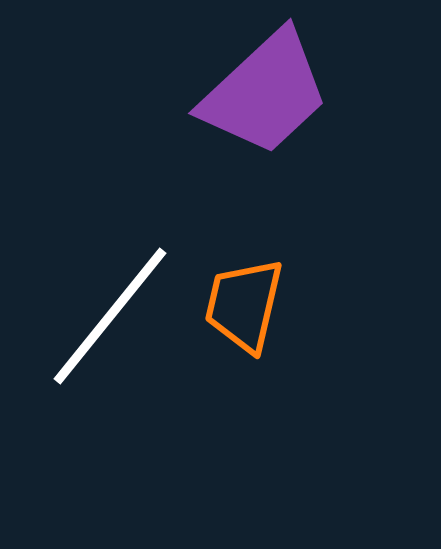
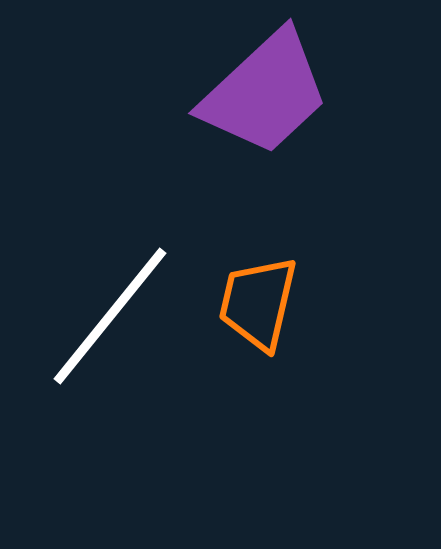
orange trapezoid: moved 14 px right, 2 px up
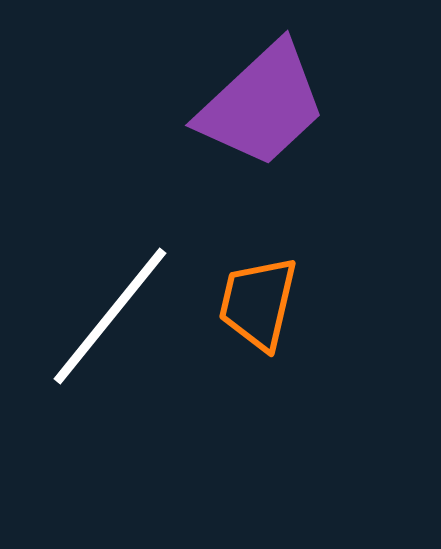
purple trapezoid: moved 3 px left, 12 px down
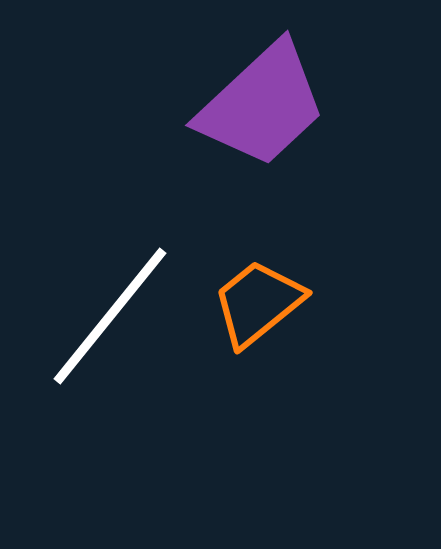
orange trapezoid: rotated 38 degrees clockwise
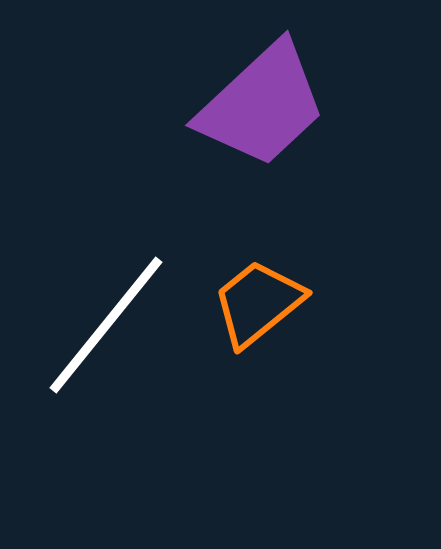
white line: moved 4 px left, 9 px down
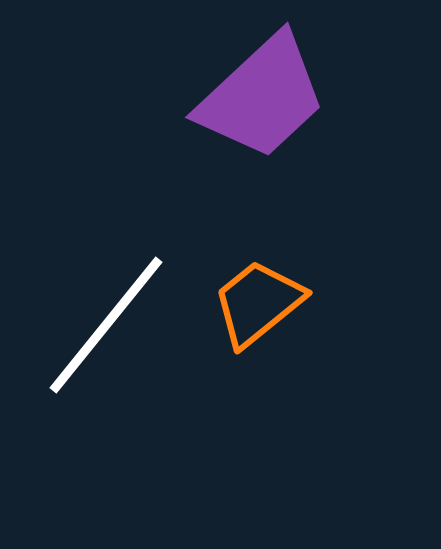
purple trapezoid: moved 8 px up
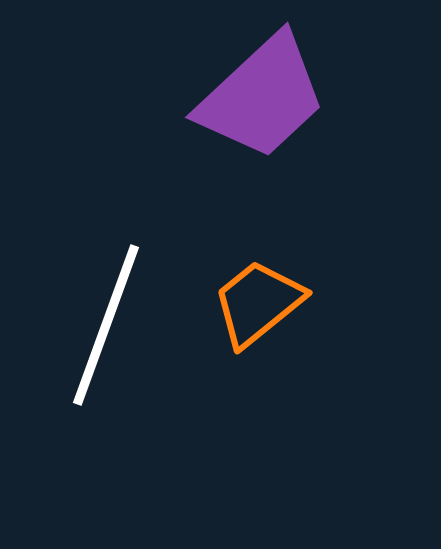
white line: rotated 19 degrees counterclockwise
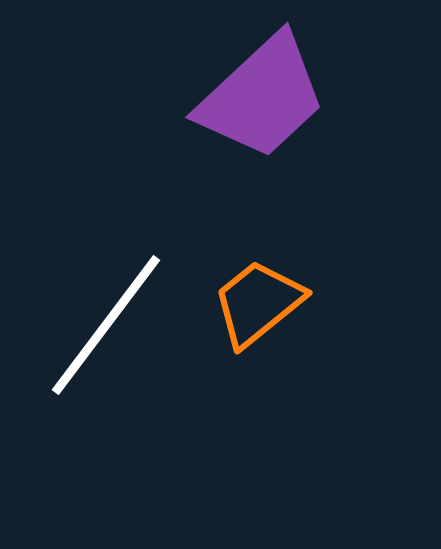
white line: rotated 17 degrees clockwise
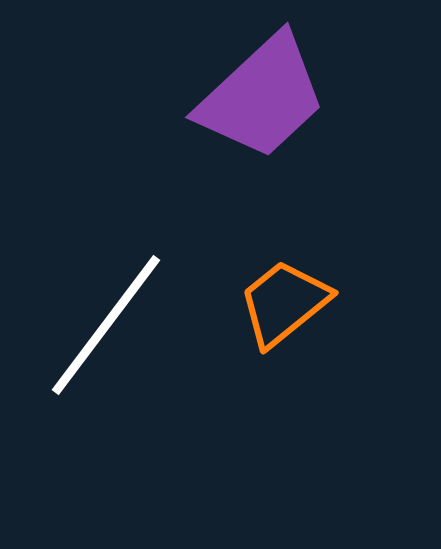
orange trapezoid: moved 26 px right
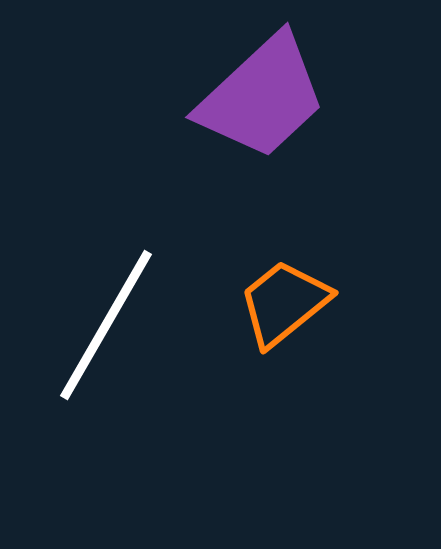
white line: rotated 7 degrees counterclockwise
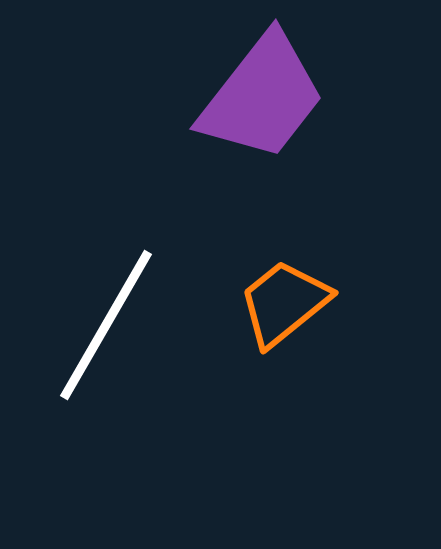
purple trapezoid: rotated 9 degrees counterclockwise
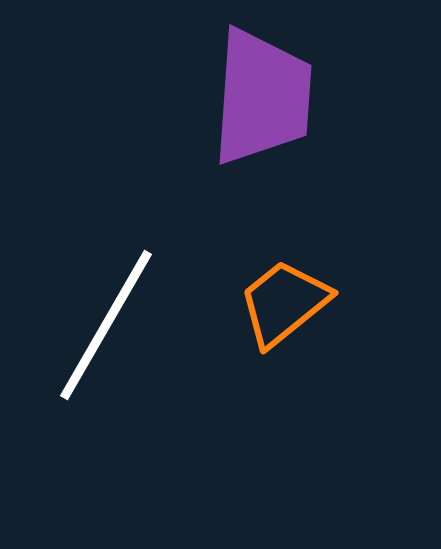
purple trapezoid: rotated 34 degrees counterclockwise
